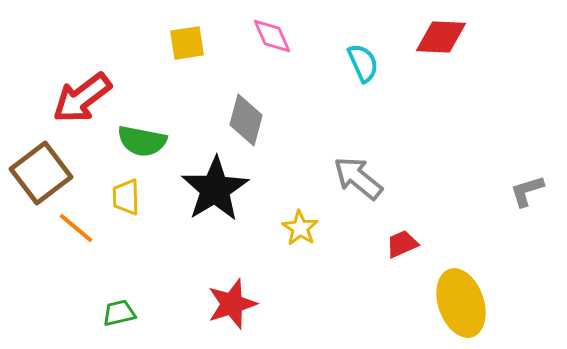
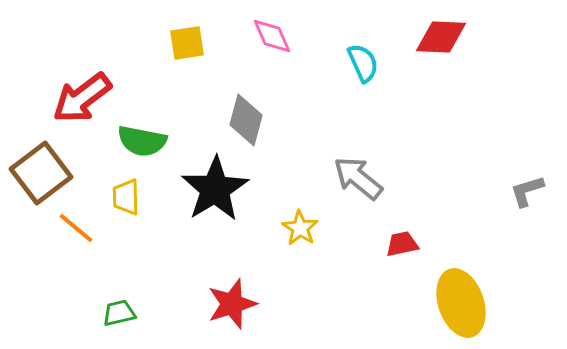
red trapezoid: rotated 12 degrees clockwise
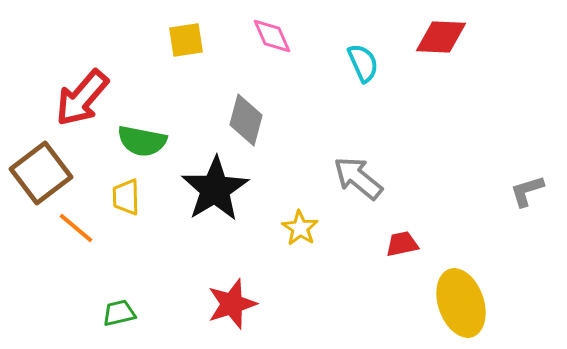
yellow square: moved 1 px left, 3 px up
red arrow: rotated 12 degrees counterclockwise
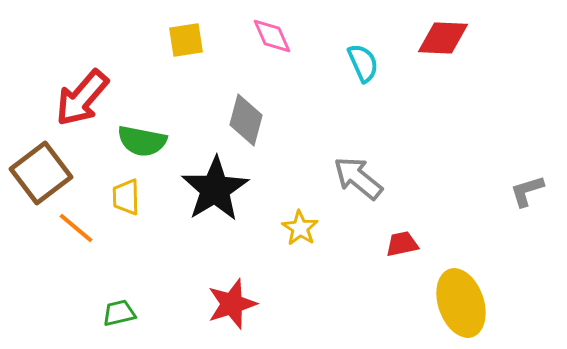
red diamond: moved 2 px right, 1 px down
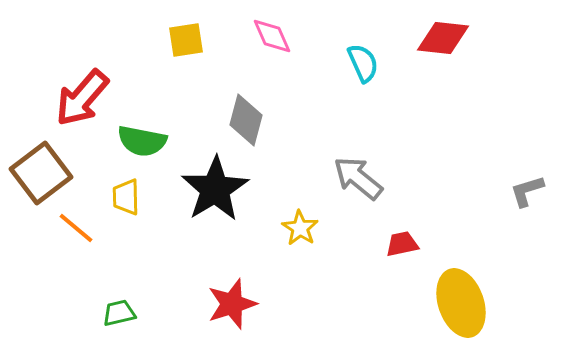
red diamond: rotated 4 degrees clockwise
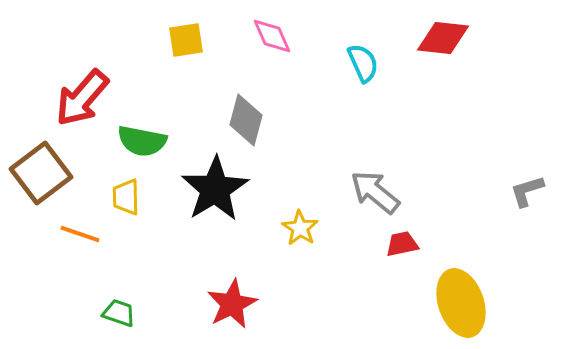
gray arrow: moved 17 px right, 14 px down
orange line: moved 4 px right, 6 px down; rotated 21 degrees counterclockwise
red star: rotated 9 degrees counterclockwise
green trapezoid: rotated 32 degrees clockwise
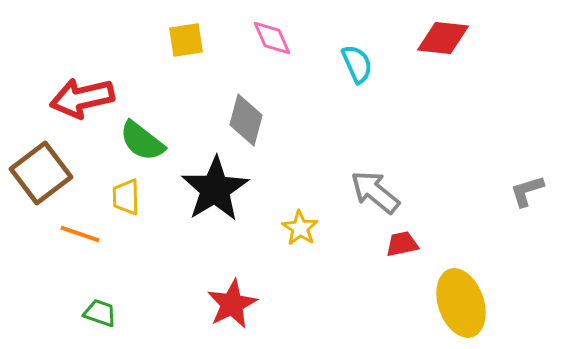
pink diamond: moved 2 px down
cyan semicircle: moved 6 px left, 1 px down
red arrow: rotated 36 degrees clockwise
green semicircle: rotated 27 degrees clockwise
green trapezoid: moved 19 px left
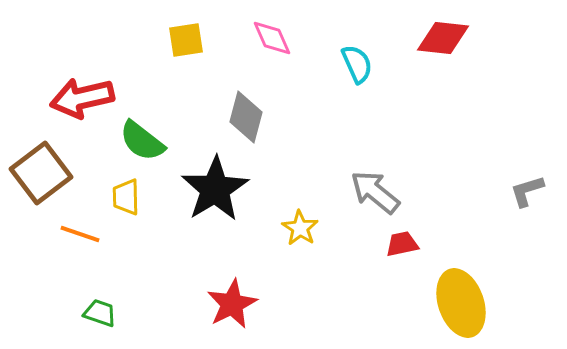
gray diamond: moved 3 px up
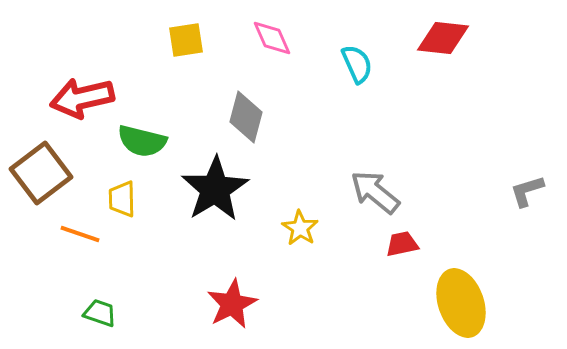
green semicircle: rotated 24 degrees counterclockwise
yellow trapezoid: moved 4 px left, 2 px down
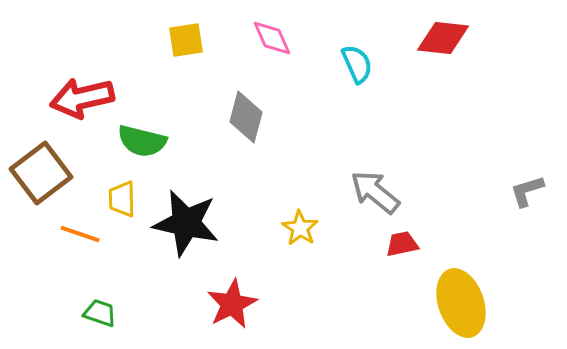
black star: moved 29 px left, 34 px down; rotated 28 degrees counterclockwise
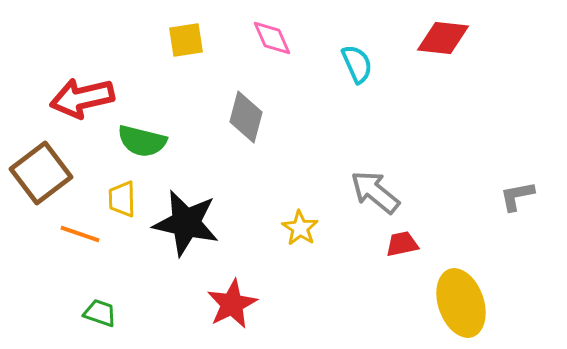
gray L-shape: moved 10 px left, 5 px down; rotated 6 degrees clockwise
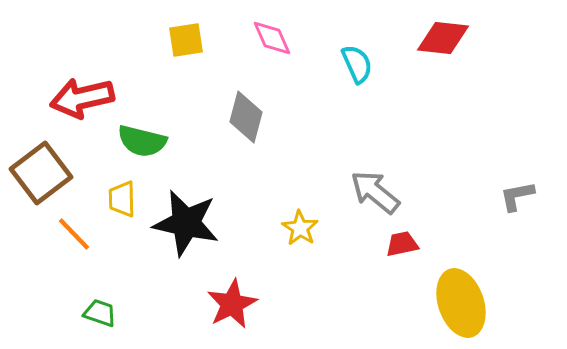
orange line: moved 6 px left; rotated 27 degrees clockwise
